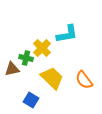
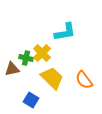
cyan L-shape: moved 2 px left, 2 px up
yellow cross: moved 5 px down
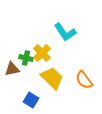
cyan L-shape: rotated 65 degrees clockwise
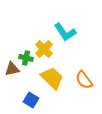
yellow cross: moved 2 px right, 4 px up
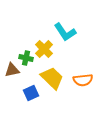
brown triangle: moved 1 px down
orange semicircle: moved 1 px left; rotated 60 degrees counterclockwise
blue square: moved 7 px up; rotated 35 degrees clockwise
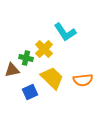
blue square: moved 1 px left, 1 px up
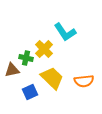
orange semicircle: moved 1 px right, 1 px down
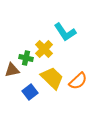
orange semicircle: moved 6 px left; rotated 36 degrees counterclockwise
blue square: rotated 14 degrees counterclockwise
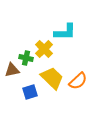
cyan L-shape: rotated 55 degrees counterclockwise
blue square: rotated 21 degrees clockwise
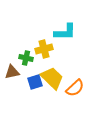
yellow cross: rotated 30 degrees clockwise
brown triangle: moved 2 px down
orange semicircle: moved 3 px left, 7 px down
blue square: moved 5 px right, 10 px up
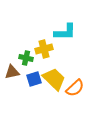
yellow trapezoid: moved 2 px right, 1 px down
blue square: moved 1 px left, 3 px up
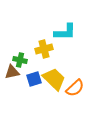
green cross: moved 6 px left, 2 px down
